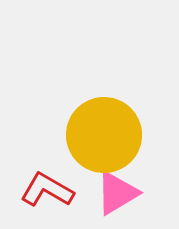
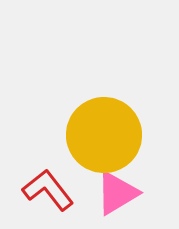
red L-shape: moved 1 px right; rotated 22 degrees clockwise
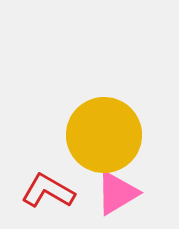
red L-shape: moved 1 px down; rotated 22 degrees counterclockwise
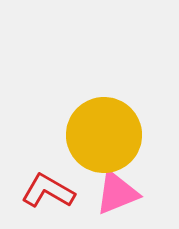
pink triangle: rotated 9 degrees clockwise
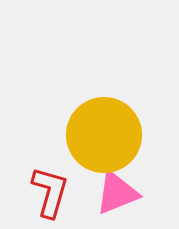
red L-shape: moved 2 px right, 1 px down; rotated 76 degrees clockwise
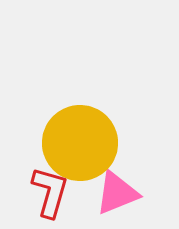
yellow circle: moved 24 px left, 8 px down
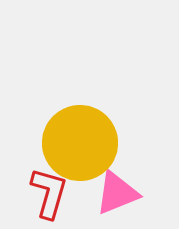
red L-shape: moved 1 px left, 1 px down
